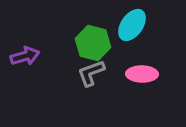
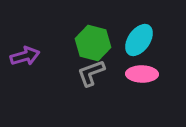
cyan ellipse: moved 7 px right, 15 px down
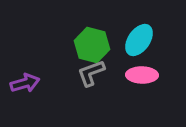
green hexagon: moved 1 px left, 2 px down
purple arrow: moved 27 px down
pink ellipse: moved 1 px down
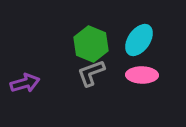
green hexagon: moved 1 px left, 1 px up; rotated 8 degrees clockwise
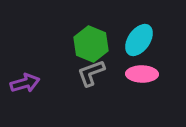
pink ellipse: moved 1 px up
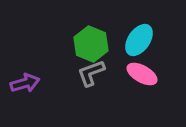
pink ellipse: rotated 28 degrees clockwise
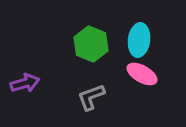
cyan ellipse: rotated 28 degrees counterclockwise
gray L-shape: moved 24 px down
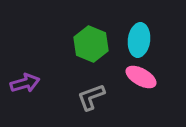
pink ellipse: moved 1 px left, 3 px down
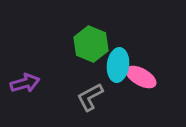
cyan ellipse: moved 21 px left, 25 px down
gray L-shape: moved 1 px left; rotated 8 degrees counterclockwise
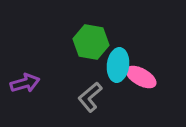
green hexagon: moved 2 px up; rotated 12 degrees counterclockwise
gray L-shape: rotated 12 degrees counterclockwise
